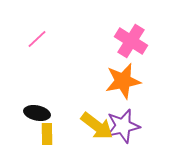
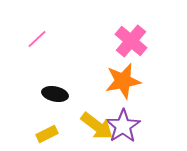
pink cross: rotated 8 degrees clockwise
black ellipse: moved 18 px right, 19 px up
purple star: rotated 20 degrees counterclockwise
yellow rectangle: rotated 65 degrees clockwise
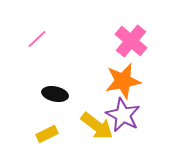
purple star: moved 11 px up; rotated 12 degrees counterclockwise
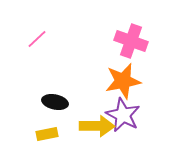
pink cross: rotated 20 degrees counterclockwise
black ellipse: moved 8 px down
yellow arrow: rotated 36 degrees counterclockwise
yellow rectangle: rotated 15 degrees clockwise
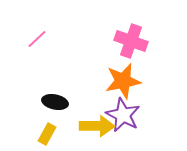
yellow rectangle: rotated 50 degrees counterclockwise
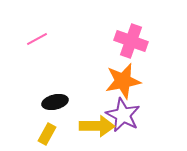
pink line: rotated 15 degrees clockwise
black ellipse: rotated 25 degrees counterclockwise
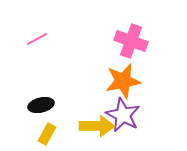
black ellipse: moved 14 px left, 3 px down
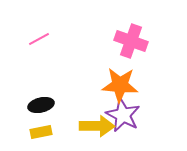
pink line: moved 2 px right
orange star: moved 3 px left, 4 px down; rotated 15 degrees clockwise
yellow rectangle: moved 6 px left, 2 px up; rotated 50 degrees clockwise
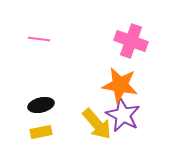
pink line: rotated 35 degrees clockwise
orange star: rotated 6 degrees clockwise
yellow arrow: moved 2 px up; rotated 48 degrees clockwise
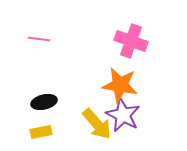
black ellipse: moved 3 px right, 3 px up
